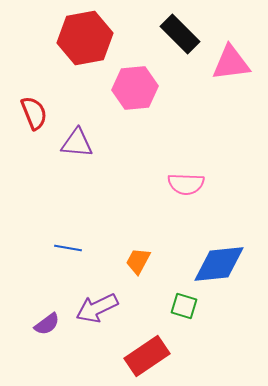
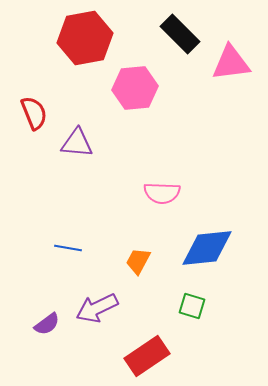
pink semicircle: moved 24 px left, 9 px down
blue diamond: moved 12 px left, 16 px up
green square: moved 8 px right
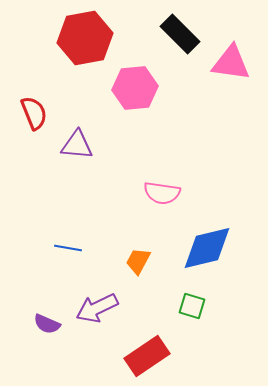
pink triangle: rotated 15 degrees clockwise
purple triangle: moved 2 px down
pink semicircle: rotated 6 degrees clockwise
blue diamond: rotated 8 degrees counterclockwise
purple semicircle: rotated 60 degrees clockwise
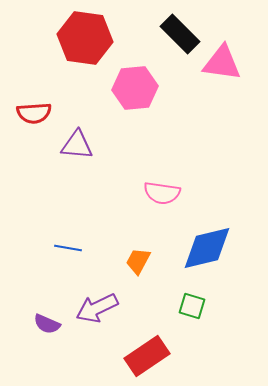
red hexagon: rotated 18 degrees clockwise
pink triangle: moved 9 px left
red semicircle: rotated 108 degrees clockwise
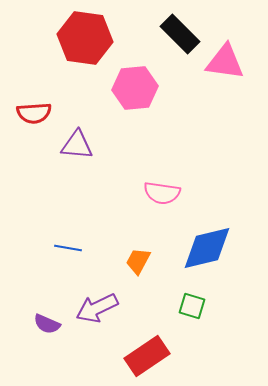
pink triangle: moved 3 px right, 1 px up
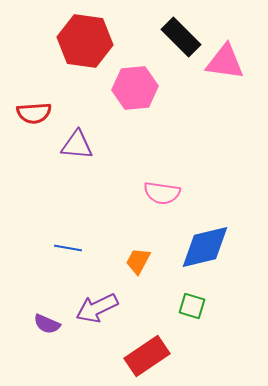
black rectangle: moved 1 px right, 3 px down
red hexagon: moved 3 px down
blue diamond: moved 2 px left, 1 px up
